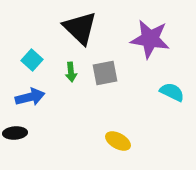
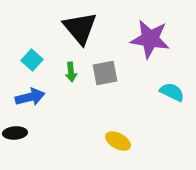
black triangle: rotated 6 degrees clockwise
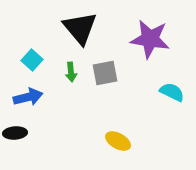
blue arrow: moved 2 px left
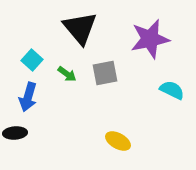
purple star: rotated 21 degrees counterclockwise
green arrow: moved 4 px left, 2 px down; rotated 48 degrees counterclockwise
cyan semicircle: moved 2 px up
blue arrow: rotated 120 degrees clockwise
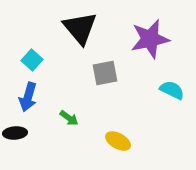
green arrow: moved 2 px right, 44 px down
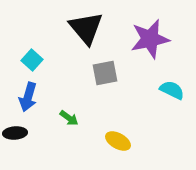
black triangle: moved 6 px right
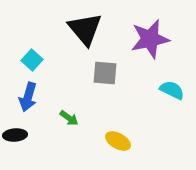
black triangle: moved 1 px left, 1 px down
gray square: rotated 16 degrees clockwise
black ellipse: moved 2 px down
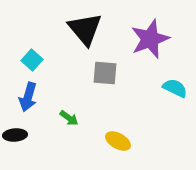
purple star: rotated 9 degrees counterclockwise
cyan semicircle: moved 3 px right, 2 px up
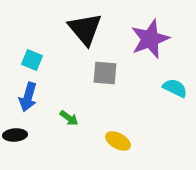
cyan square: rotated 20 degrees counterclockwise
